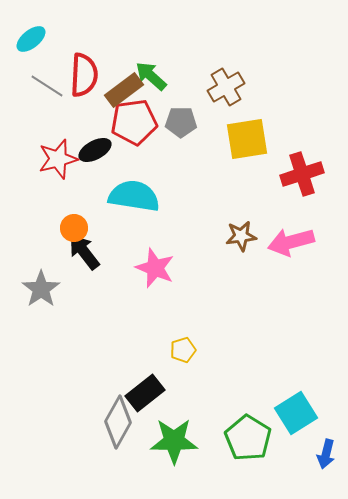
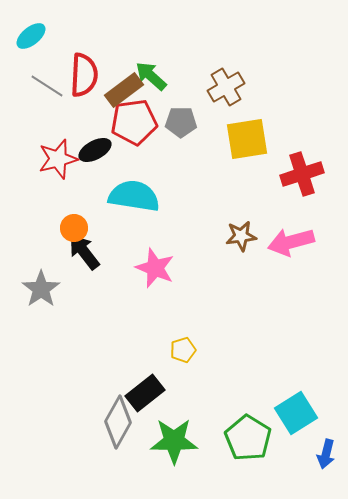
cyan ellipse: moved 3 px up
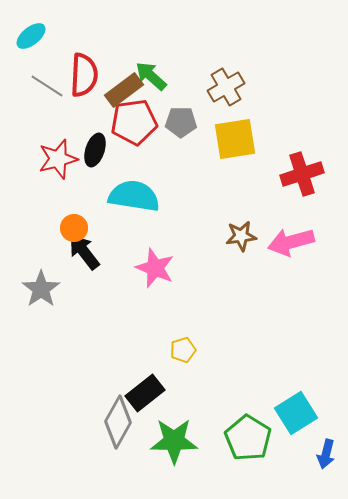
yellow square: moved 12 px left
black ellipse: rotated 44 degrees counterclockwise
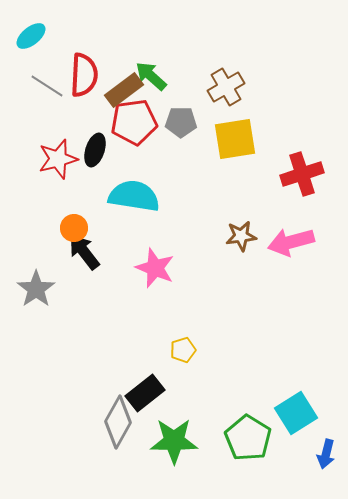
gray star: moved 5 px left
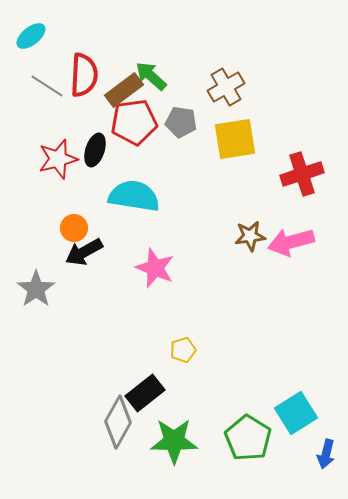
gray pentagon: rotated 8 degrees clockwise
brown star: moved 9 px right
black arrow: rotated 81 degrees counterclockwise
